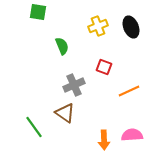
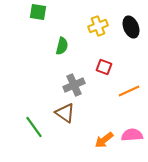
green semicircle: rotated 36 degrees clockwise
orange arrow: rotated 54 degrees clockwise
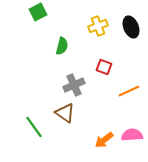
green square: rotated 36 degrees counterclockwise
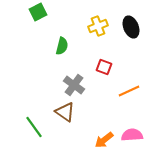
gray cross: rotated 30 degrees counterclockwise
brown triangle: moved 1 px up
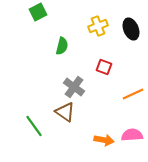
black ellipse: moved 2 px down
gray cross: moved 2 px down
orange line: moved 4 px right, 3 px down
green line: moved 1 px up
orange arrow: rotated 132 degrees counterclockwise
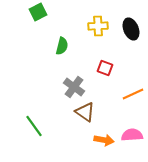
yellow cross: rotated 18 degrees clockwise
red square: moved 1 px right, 1 px down
brown triangle: moved 20 px right
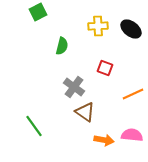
black ellipse: rotated 30 degrees counterclockwise
pink semicircle: rotated 10 degrees clockwise
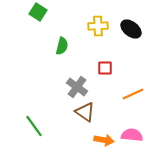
green square: rotated 30 degrees counterclockwise
red square: rotated 21 degrees counterclockwise
gray cross: moved 3 px right
